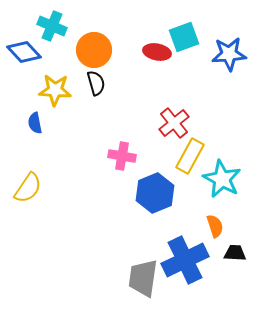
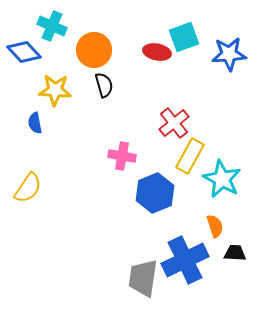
black semicircle: moved 8 px right, 2 px down
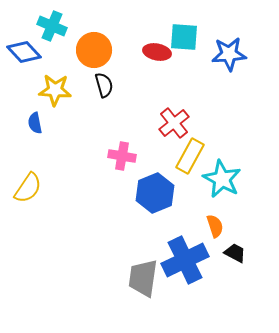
cyan square: rotated 24 degrees clockwise
black trapezoid: rotated 25 degrees clockwise
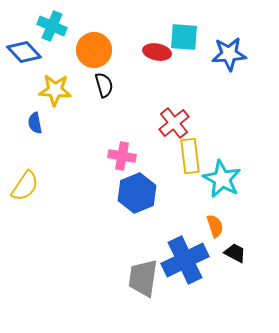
yellow rectangle: rotated 36 degrees counterclockwise
yellow semicircle: moved 3 px left, 2 px up
blue hexagon: moved 18 px left
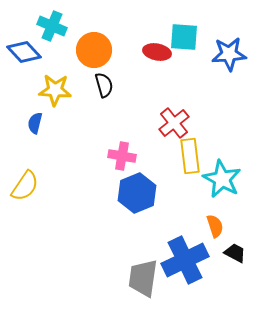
blue semicircle: rotated 25 degrees clockwise
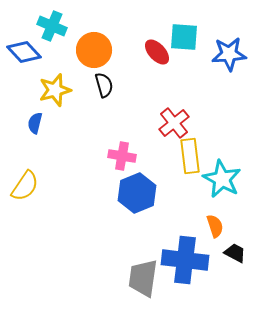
red ellipse: rotated 36 degrees clockwise
yellow star: rotated 20 degrees counterclockwise
blue cross: rotated 33 degrees clockwise
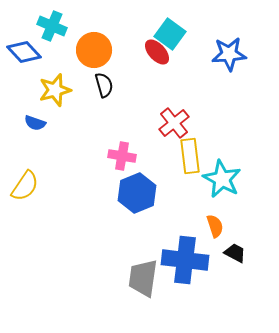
cyan square: moved 14 px left, 3 px up; rotated 32 degrees clockwise
blue semicircle: rotated 85 degrees counterclockwise
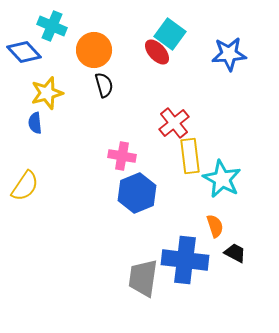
yellow star: moved 8 px left, 3 px down
blue semicircle: rotated 65 degrees clockwise
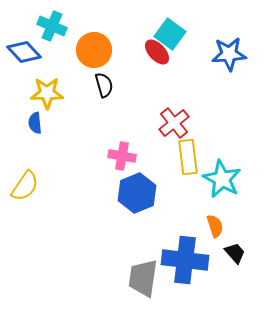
yellow star: rotated 16 degrees clockwise
yellow rectangle: moved 2 px left, 1 px down
black trapezoid: rotated 20 degrees clockwise
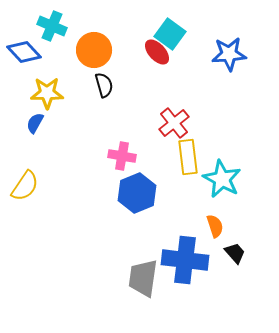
blue semicircle: rotated 35 degrees clockwise
